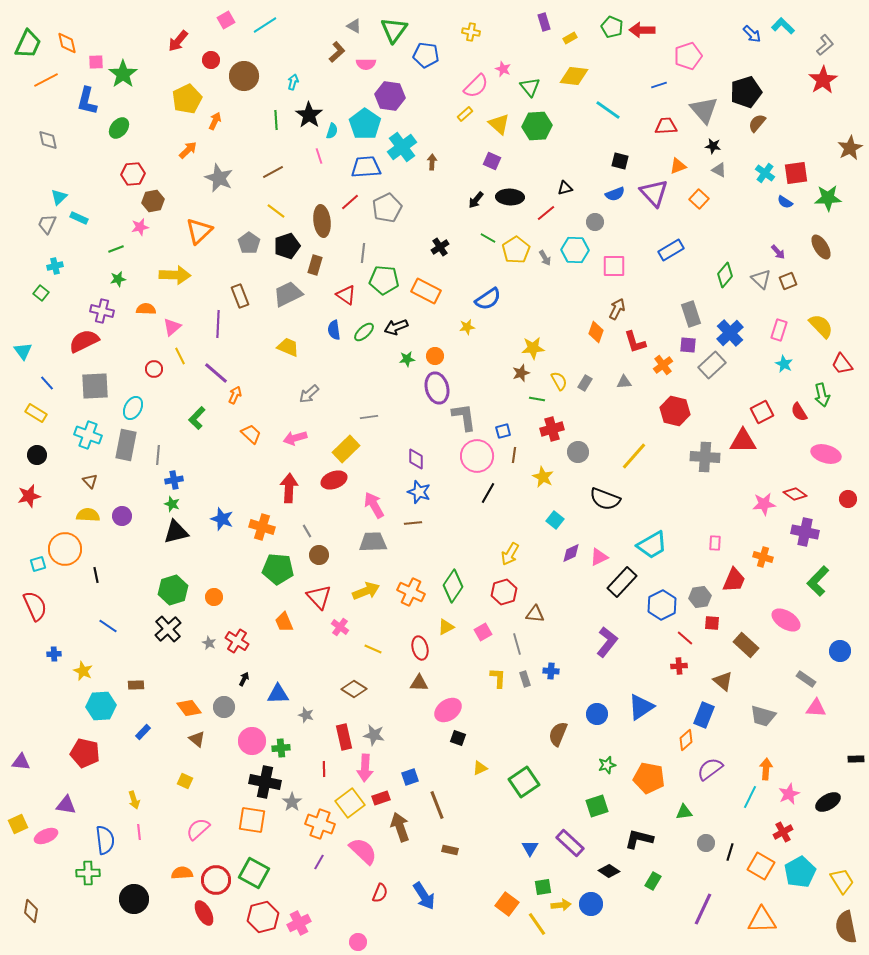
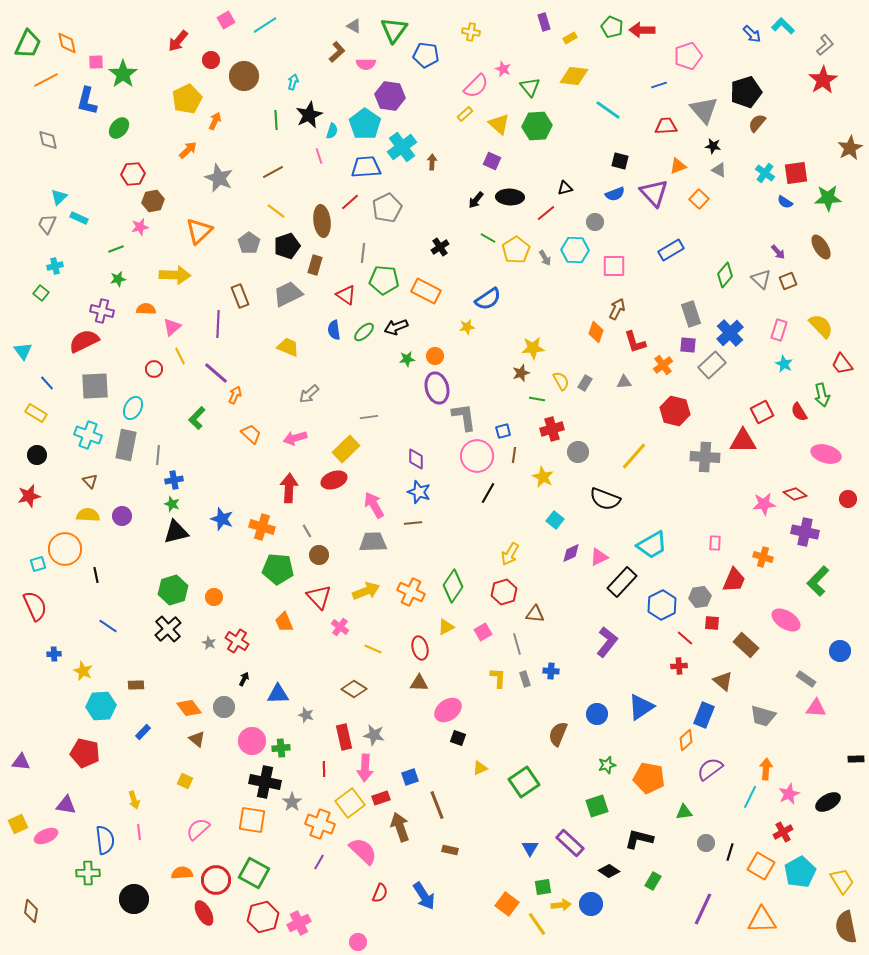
black star at (309, 115): rotated 12 degrees clockwise
yellow semicircle at (559, 381): moved 2 px right
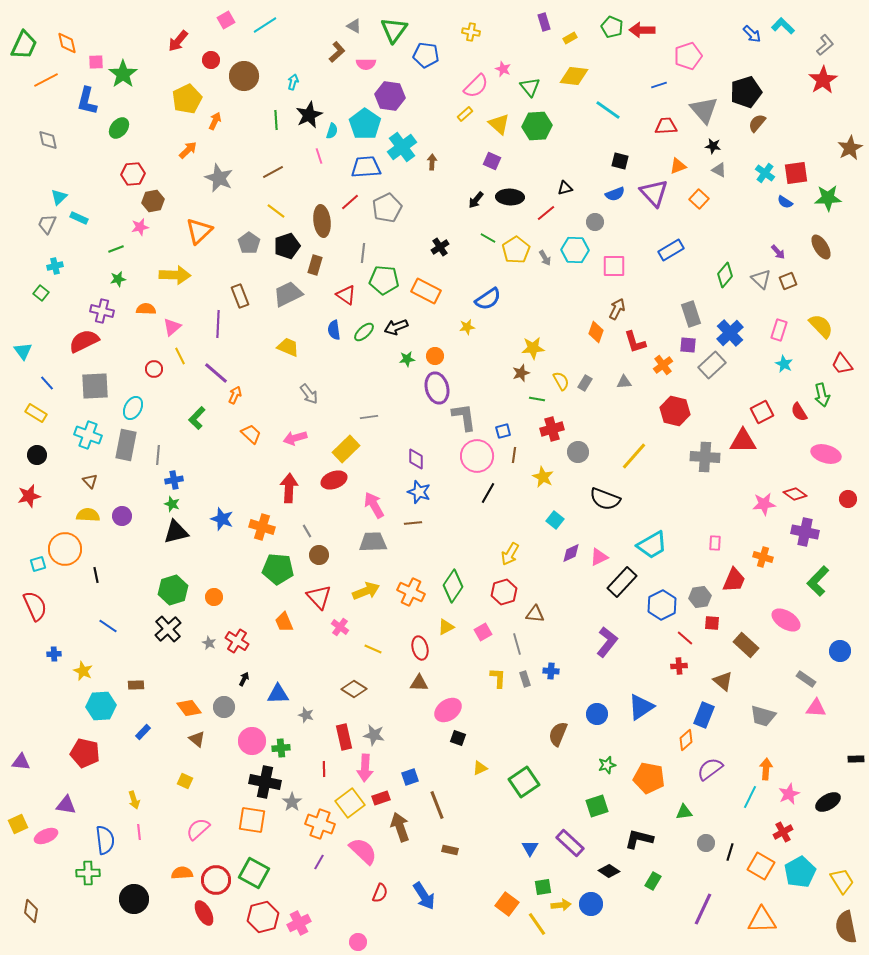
green trapezoid at (28, 44): moved 4 px left, 1 px down
gray arrow at (309, 394): rotated 85 degrees counterclockwise
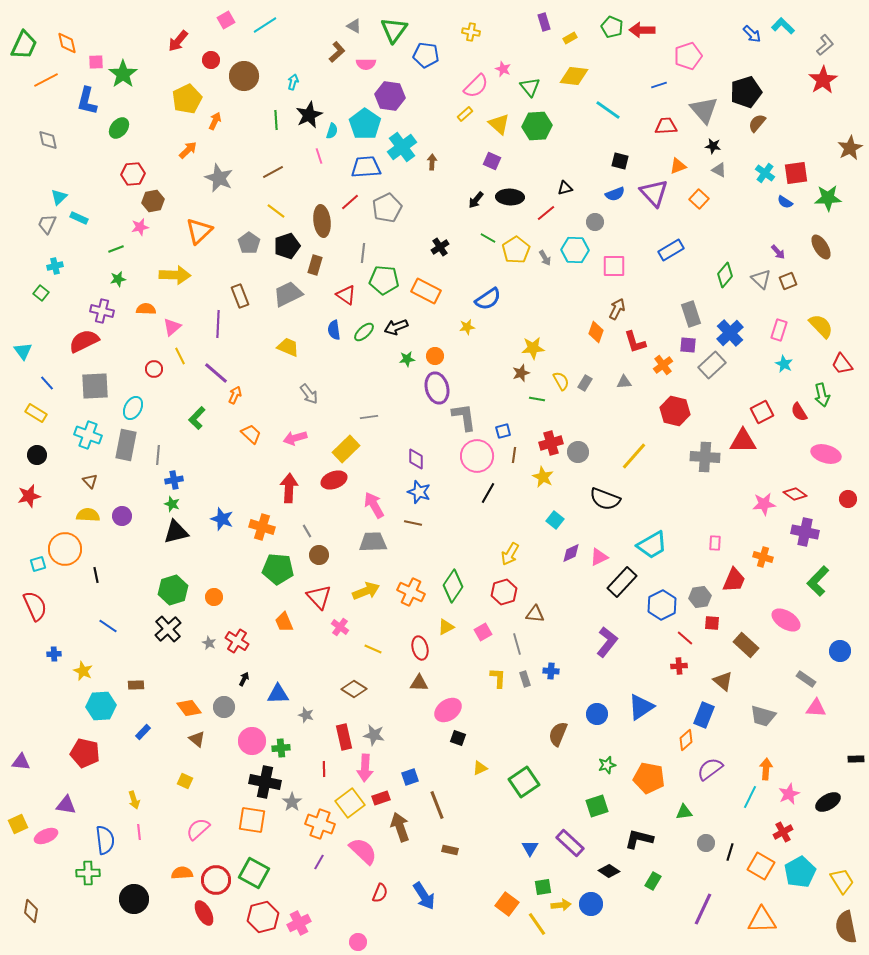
red cross at (552, 429): moved 1 px left, 14 px down
brown line at (413, 523): rotated 18 degrees clockwise
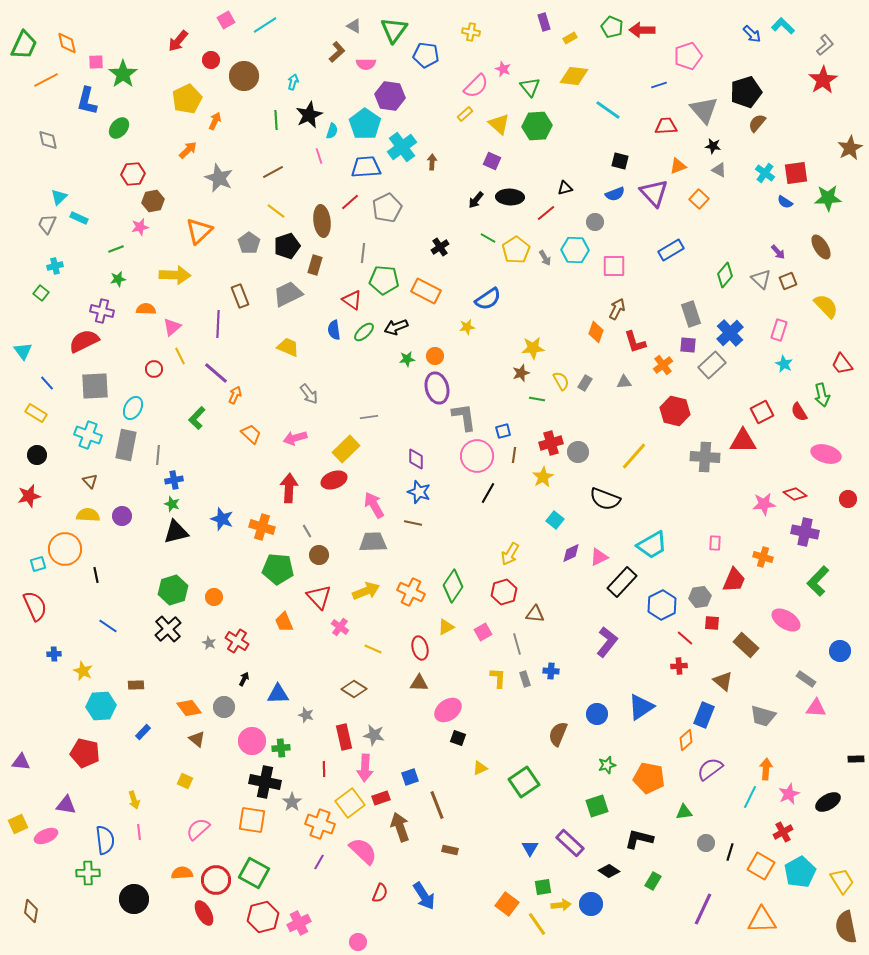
red triangle at (346, 295): moved 6 px right, 5 px down
yellow semicircle at (821, 326): moved 5 px right, 20 px up
yellow star at (543, 477): rotated 15 degrees clockwise
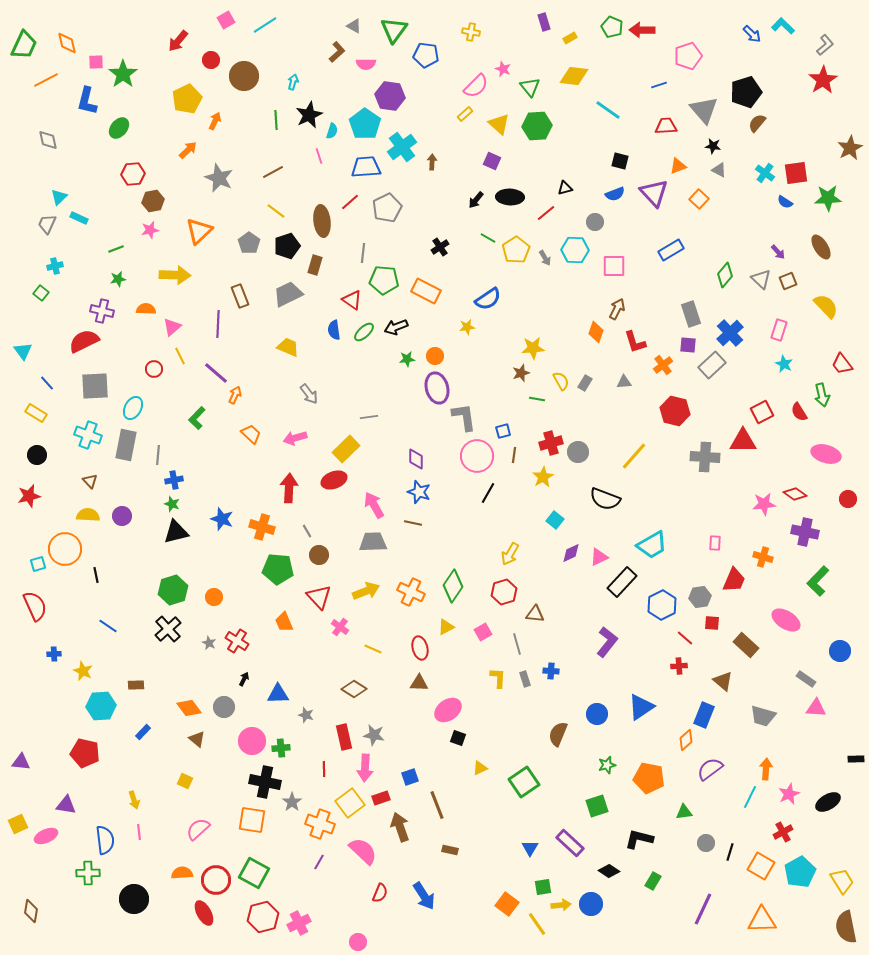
pink star at (140, 227): moved 10 px right, 3 px down
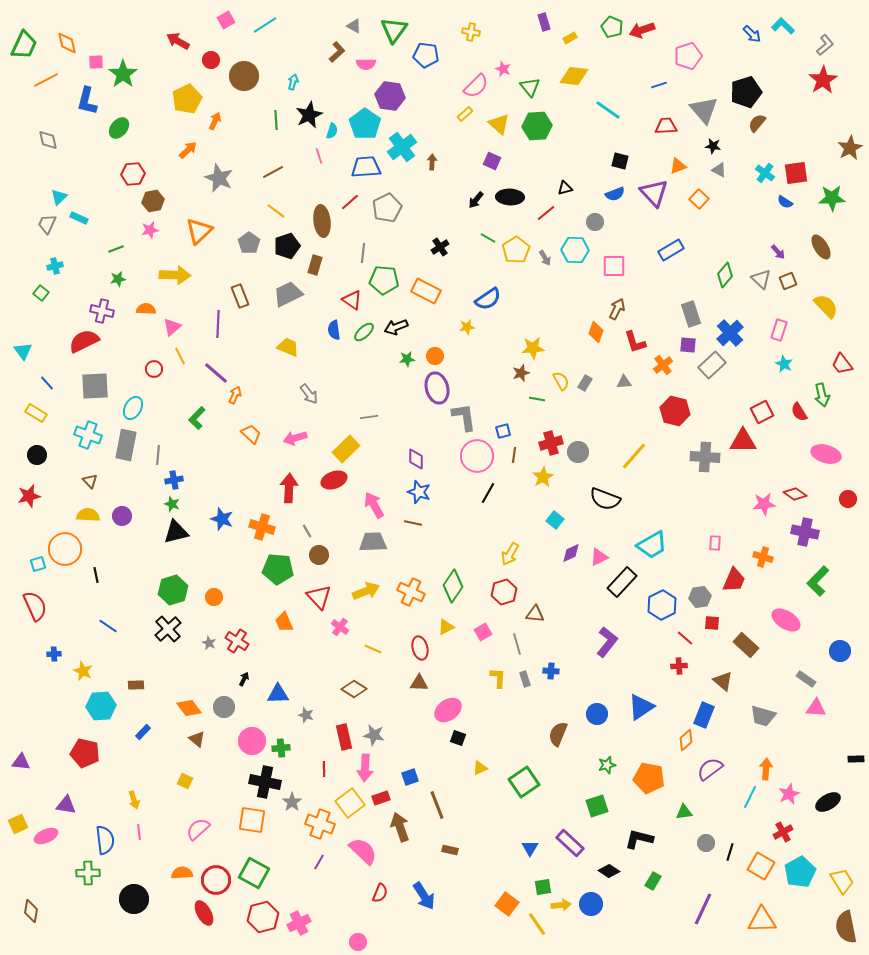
red arrow at (642, 30): rotated 20 degrees counterclockwise
red arrow at (178, 41): rotated 80 degrees clockwise
green star at (828, 198): moved 4 px right
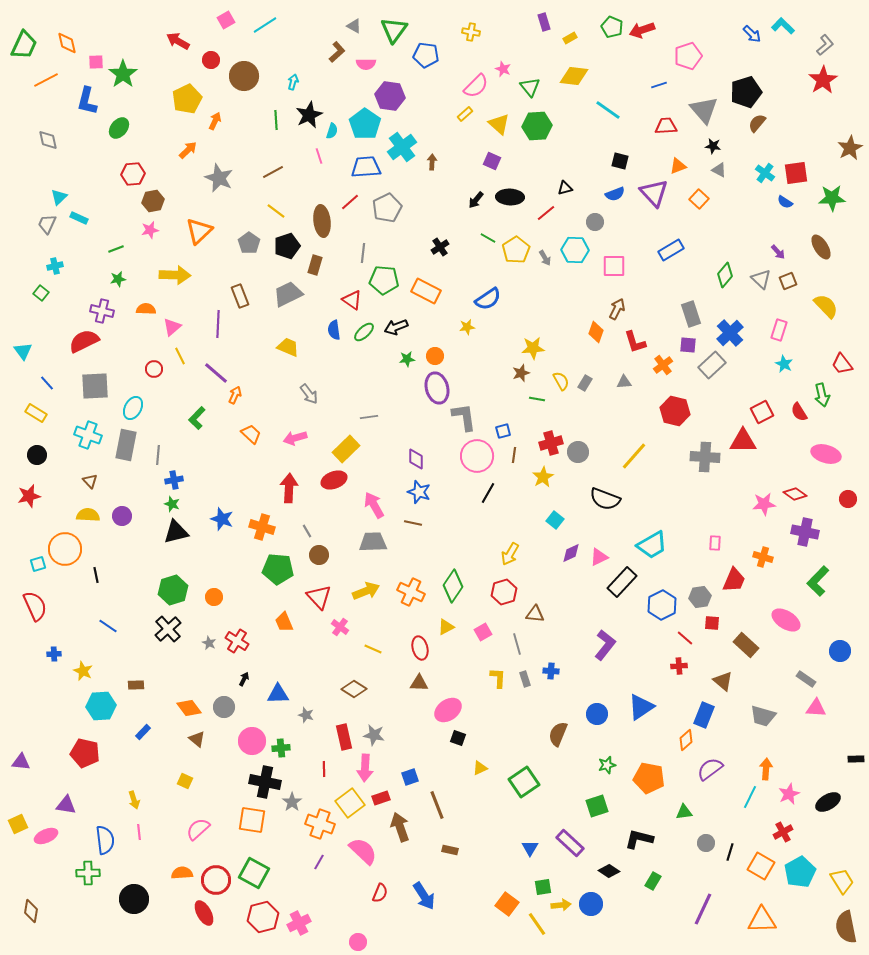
purple L-shape at (607, 642): moved 2 px left, 3 px down
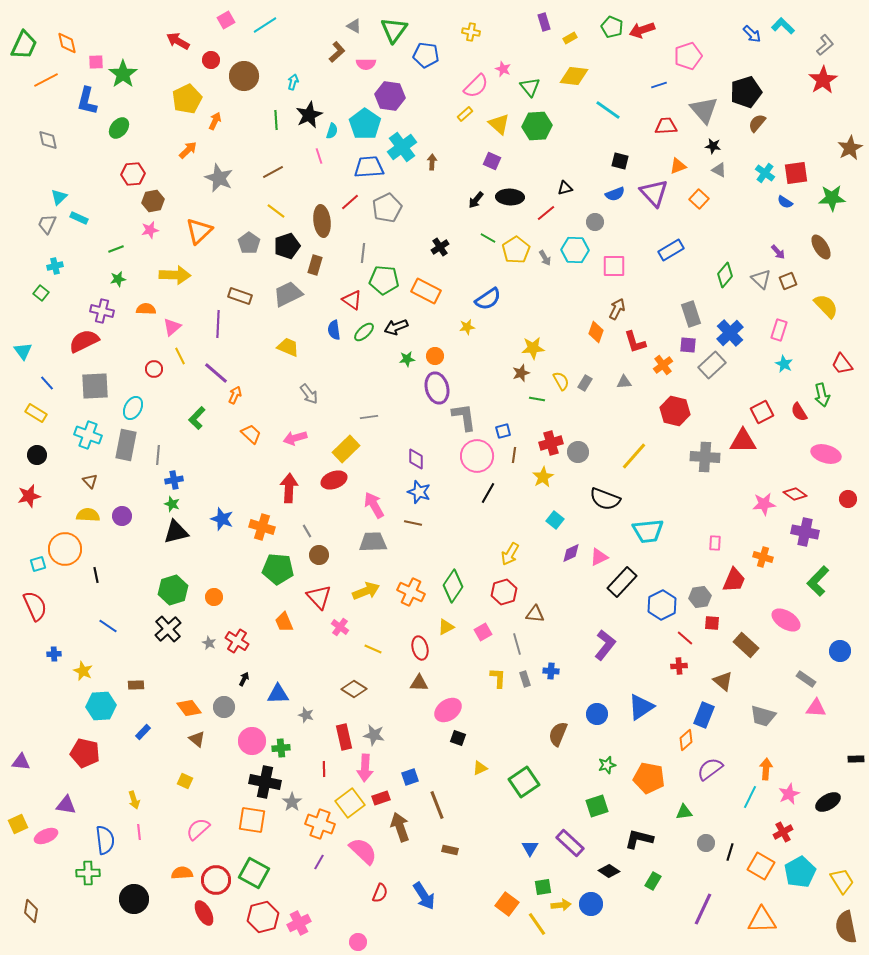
blue trapezoid at (366, 167): moved 3 px right
brown rectangle at (240, 296): rotated 50 degrees counterclockwise
cyan trapezoid at (652, 545): moved 4 px left, 14 px up; rotated 24 degrees clockwise
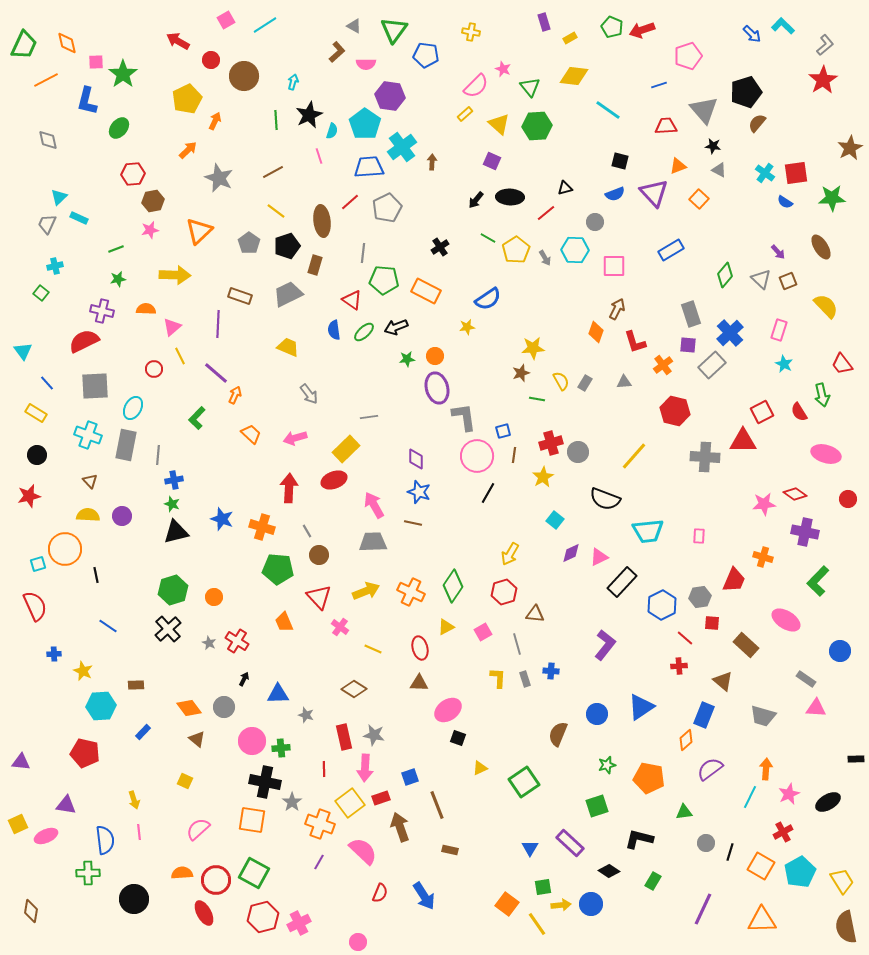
pink rectangle at (715, 543): moved 16 px left, 7 px up
